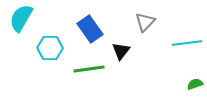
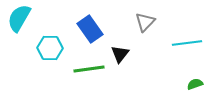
cyan semicircle: moved 2 px left
black triangle: moved 1 px left, 3 px down
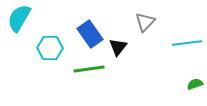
blue rectangle: moved 5 px down
black triangle: moved 2 px left, 7 px up
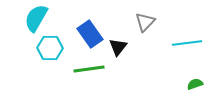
cyan semicircle: moved 17 px right
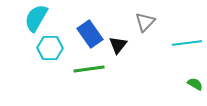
black triangle: moved 2 px up
green semicircle: rotated 49 degrees clockwise
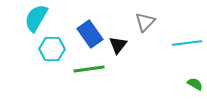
cyan hexagon: moved 2 px right, 1 px down
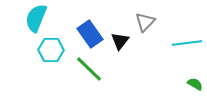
cyan semicircle: rotated 8 degrees counterclockwise
black triangle: moved 2 px right, 4 px up
cyan hexagon: moved 1 px left, 1 px down
green line: rotated 52 degrees clockwise
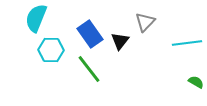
green line: rotated 8 degrees clockwise
green semicircle: moved 1 px right, 2 px up
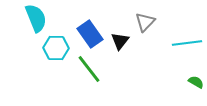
cyan semicircle: rotated 136 degrees clockwise
cyan hexagon: moved 5 px right, 2 px up
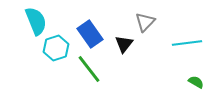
cyan semicircle: moved 3 px down
black triangle: moved 4 px right, 3 px down
cyan hexagon: rotated 20 degrees counterclockwise
